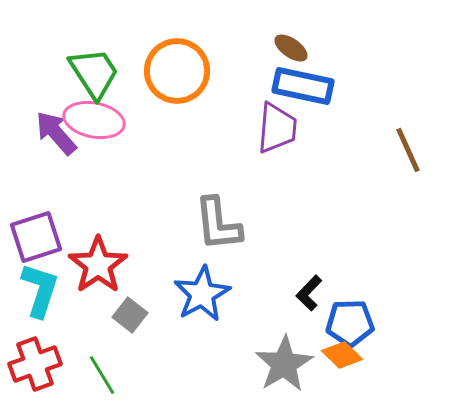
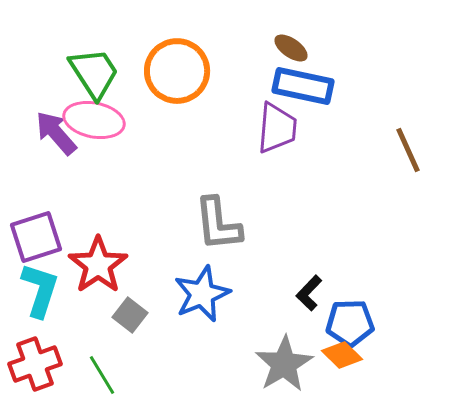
blue star: rotated 6 degrees clockwise
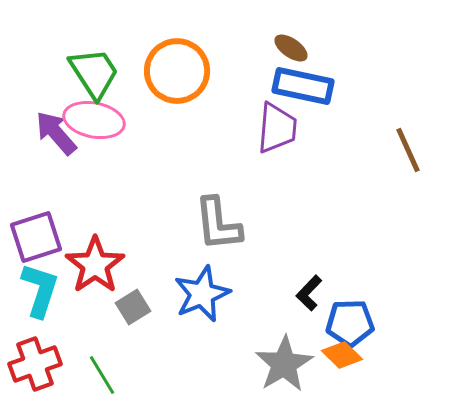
red star: moved 3 px left
gray square: moved 3 px right, 8 px up; rotated 20 degrees clockwise
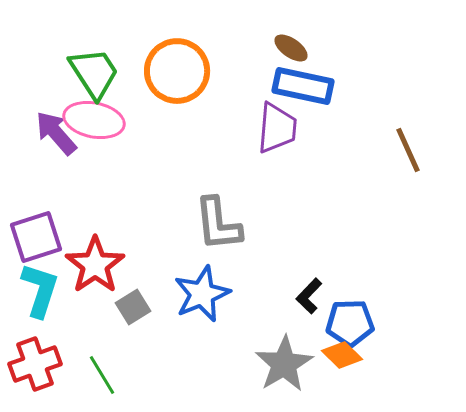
black L-shape: moved 3 px down
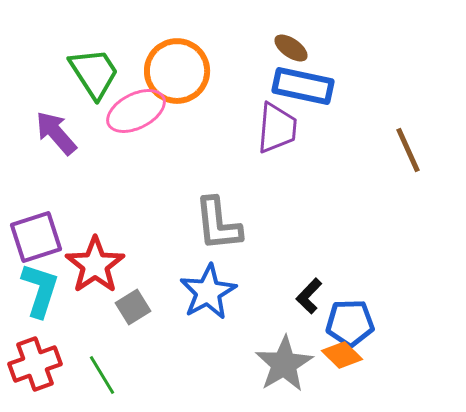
pink ellipse: moved 42 px right, 9 px up; rotated 38 degrees counterclockwise
blue star: moved 6 px right, 2 px up; rotated 6 degrees counterclockwise
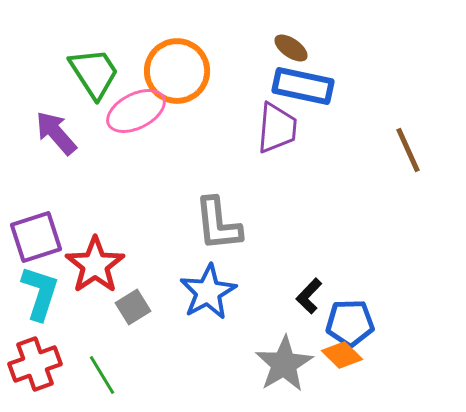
cyan L-shape: moved 3 px down
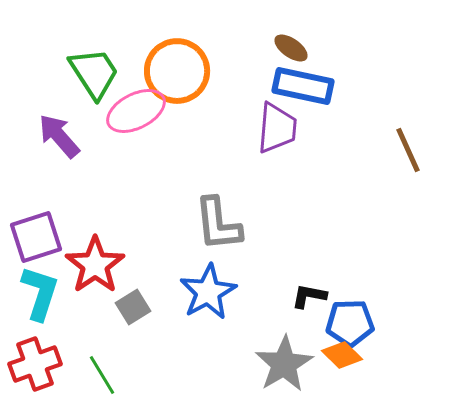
purple arrow: moved 3 px right, 3 px down
black L-shape: rotated 57 degrees clockwise
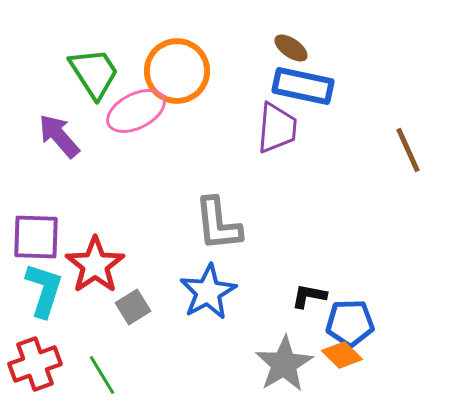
purple square: rotated 20 degrees clockwise
cyan L-shape: moved 4 px right, 3 px up
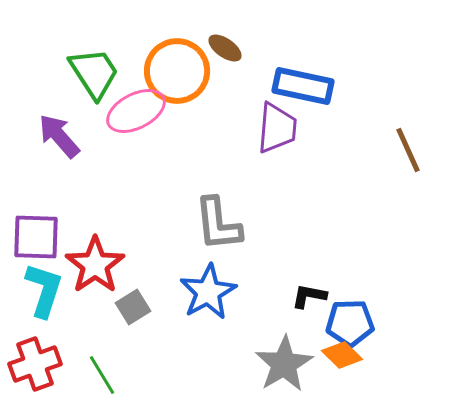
brown ellipse: moved 66 px left
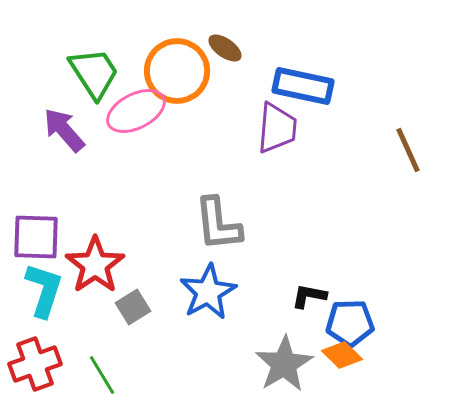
purple arrow: moved 5 px right, 6 px up
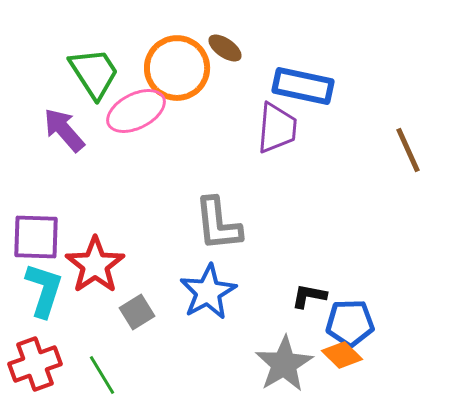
orange circle: moved 3 px up
gray square: moved 4 px right, 5 px down
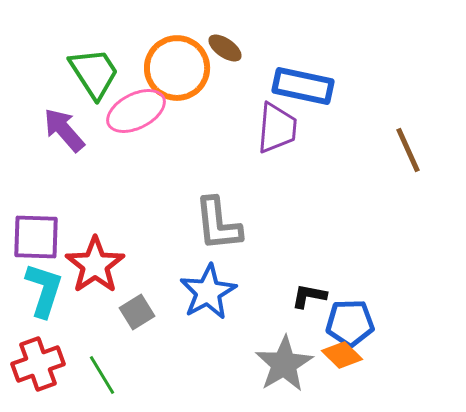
red cross: moved 3 px right
